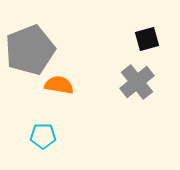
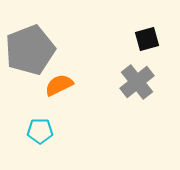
orange semicircle: rotated 36 degrees counterclockwise
cyan pentagon: moved 3 px left, 5 px up
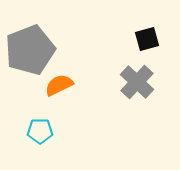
gray cross: rotated 8 degrees counterclockwise
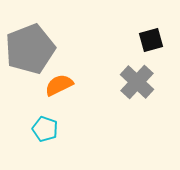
black square: moved 4 px right, 1 px down
gray pentagon: moved 1 px up
cyan pentagon: moved 5 px right, 2 px up; rotated 20 degrees clockwise
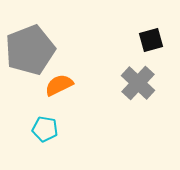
gray pentagon: moved 1 px down
gray cross: moved 1 px right, 1 px down
cyan pentagon: rotated 10 degrees counterclockwise
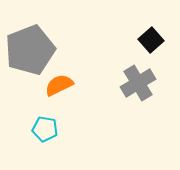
black square: rotated 25 degrees counterclockwise
gray cross: rotated 16 degrees clockwise
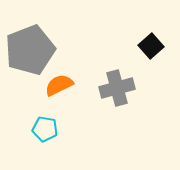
black square: moved 6 px down
gray cross: moved 21 px left, 5 px down; rotated 16 degrees clockwise
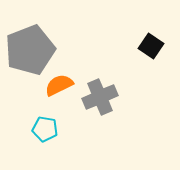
black square: rotated 15 degrees counterclockwise
gray cross: moved 17 px left, 9 px down; rotated 8 degrees counterclockwise
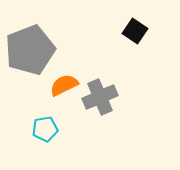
black square: moved 16 px left, 15 px up
orange semicircle: moved 5 px right
cyan pentagon: rotated 20 degrees counterclockwise
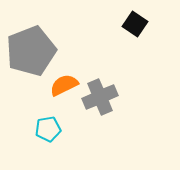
black square: moved 7 px up
gray pentagon: moved 1 px right, 1 px down
cyan pentagon: moved 3 px right
